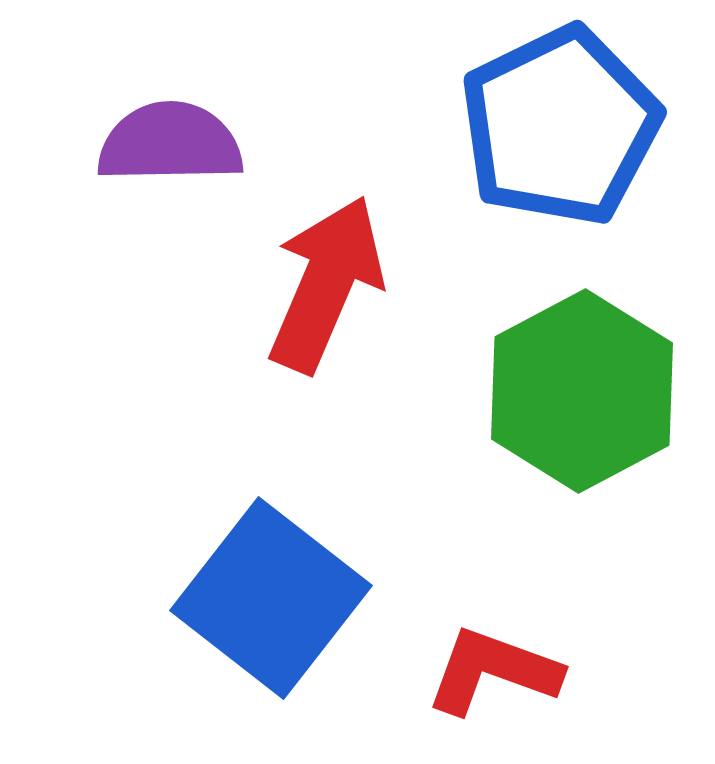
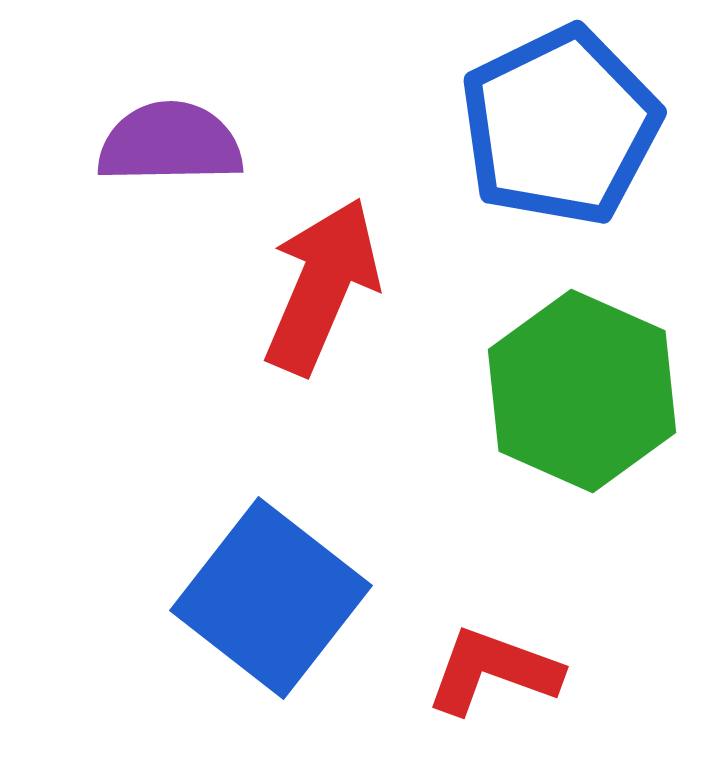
red arrow: moved 4 px left, 2 px down
green hexagon: rotated 8 degrees counterclockwise
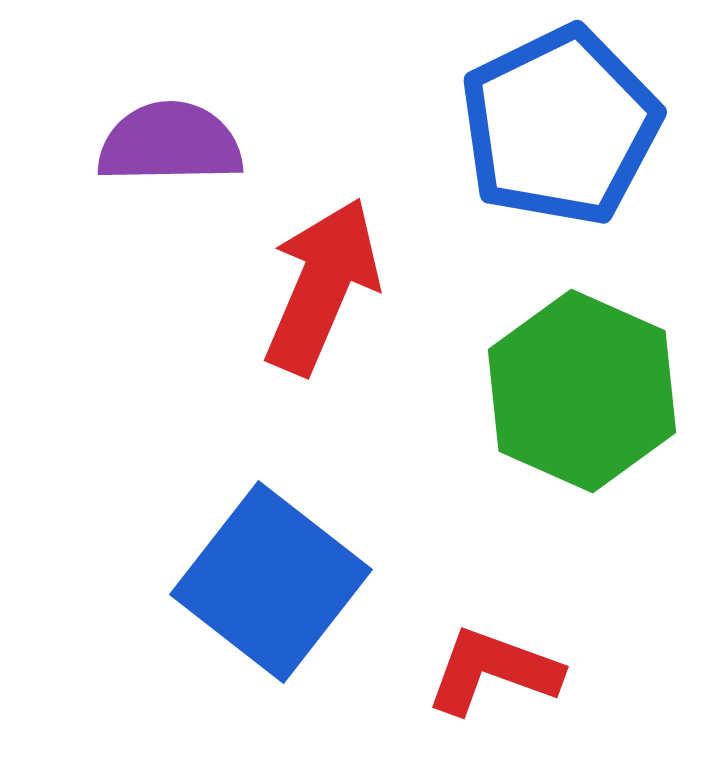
blue square: moved 16 px up
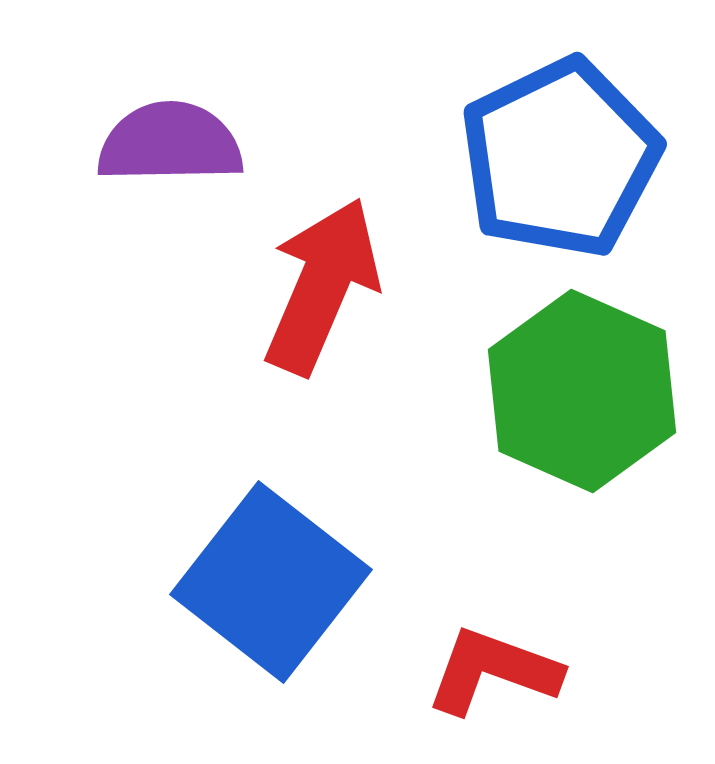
blue pentagon: moved 32 px down
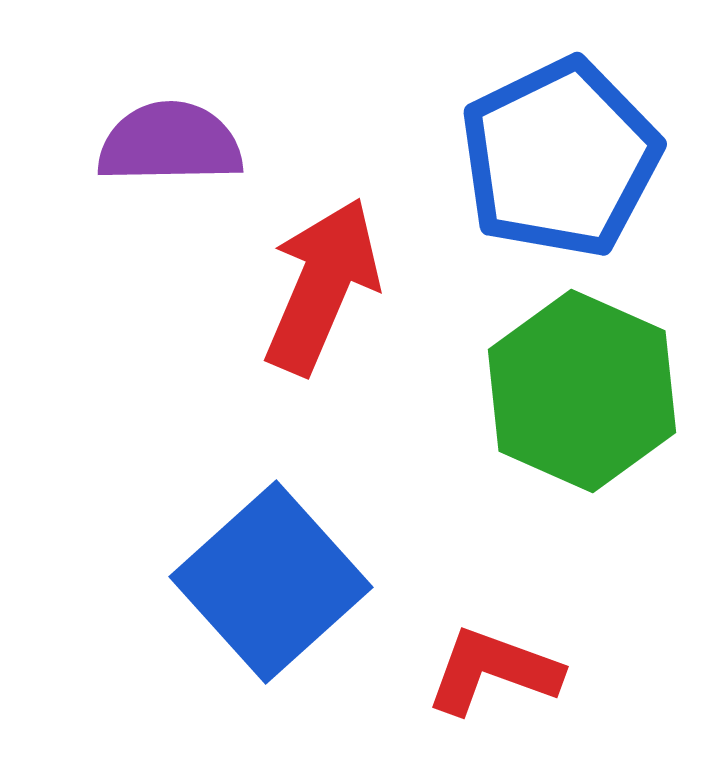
blue square: rotated 10 degrees clockwise
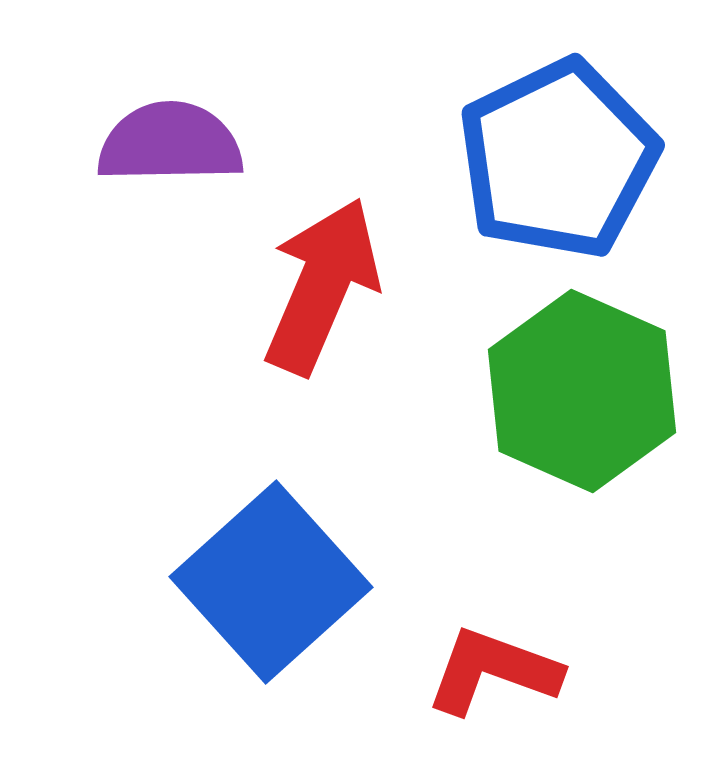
blue pentagon: moved 2 px left, 1 px down
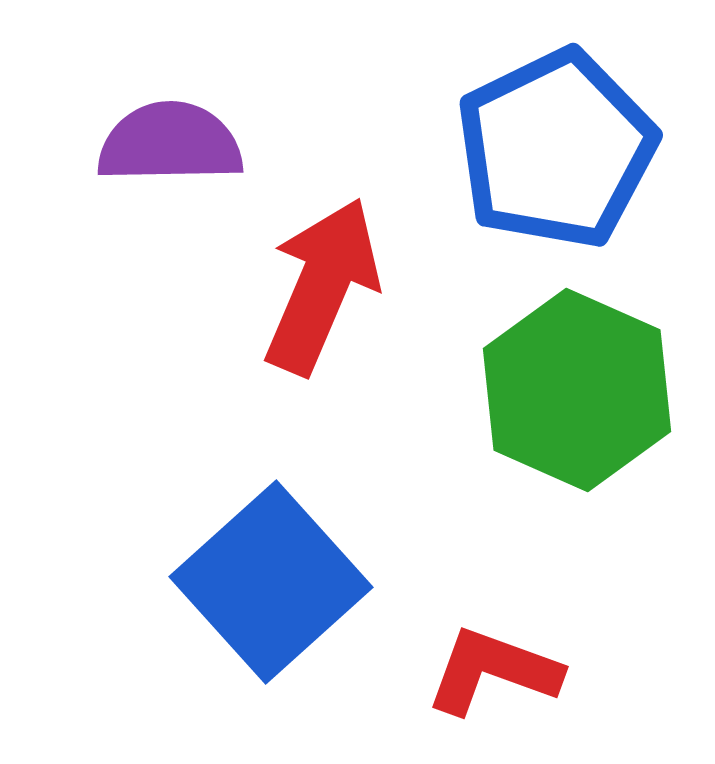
blue pentagon: moved 2 px left, 10 px up
green hexagon: moved 5 px left, 1 px up
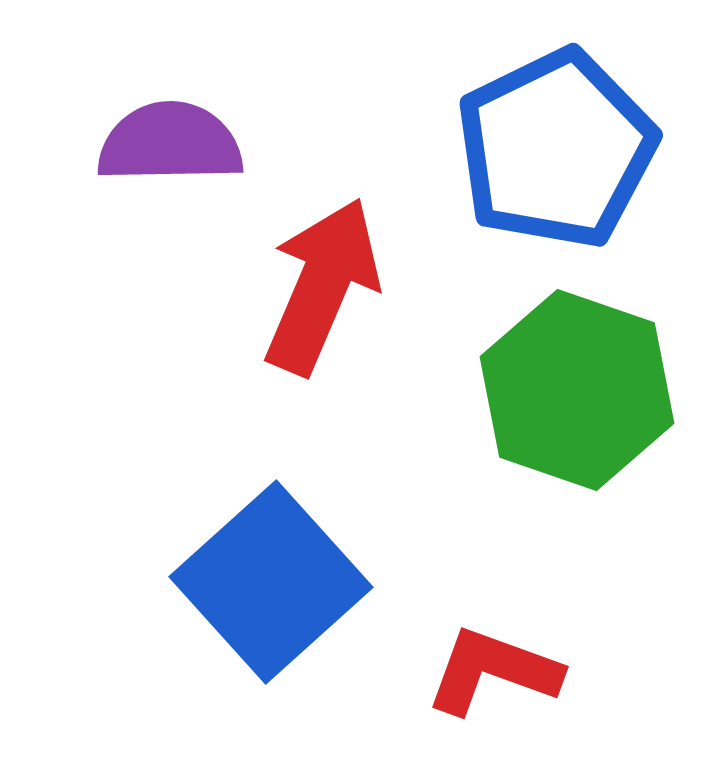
green hexagon: rotated 5 degrees counterclockwise
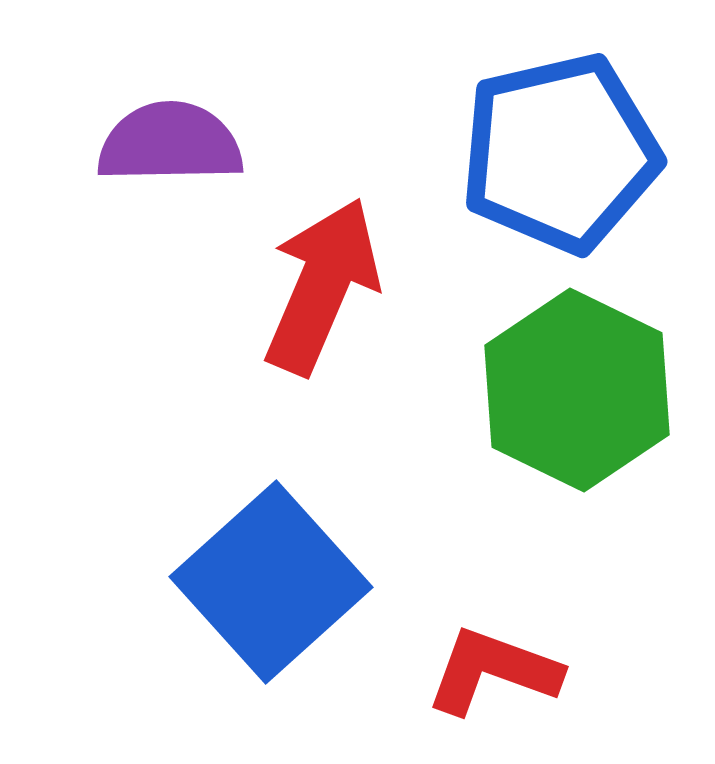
blue pentagon: moved 4 px right, 4 px down; rotated 13 degrees clockwise
green hexagon: rotated 7 degrees clockwise
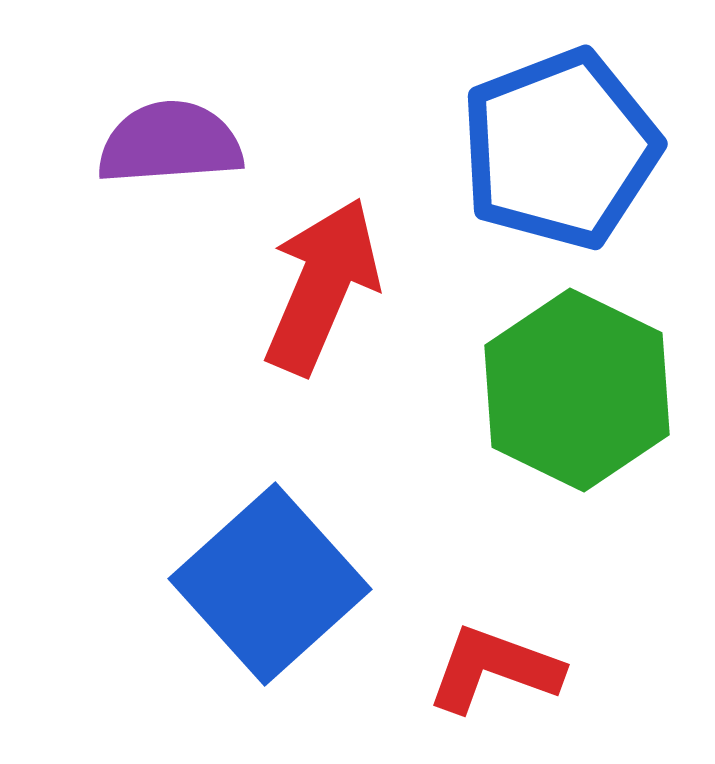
purple semicircle: rotated 3 degrees counterclockwise
blue pentagon: moved 4 px up; rotated 8 degrees counterclockwise
blue square: moved 1 px left, 2 px down
red L-shape: moved 1 px right, 2 px up
